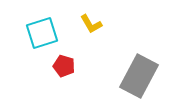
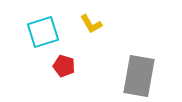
cyan square: moved 1 px right, 1 px up
gray rectangle: rotated 18 degrees counterclockwise
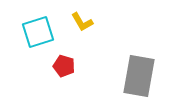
yellow L-shape: moved 9 px left, 2 px up
cyan square: moved 5 px left
